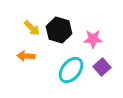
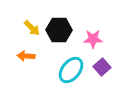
black hexagon: rotated 15 degrees counterclockwise
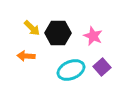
black hexagon: moved 1 px left, 3 px down
pink star: moved 3 px up; rotated 24 degrees clockwise
cyan ellipse: rotated 28 degrees clockwise
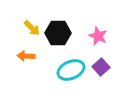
pink star: moved 5 px right
purple square: moved 1 px left
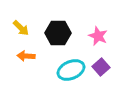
yellow arrow: moved 11 px left
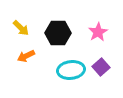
pink star: moved 4 px up; rotated 18 degrees clockwise
orange arrow: rotated 30 degrees counterclockwise
cyan ellipse: rotated 16 degrees clockwise
